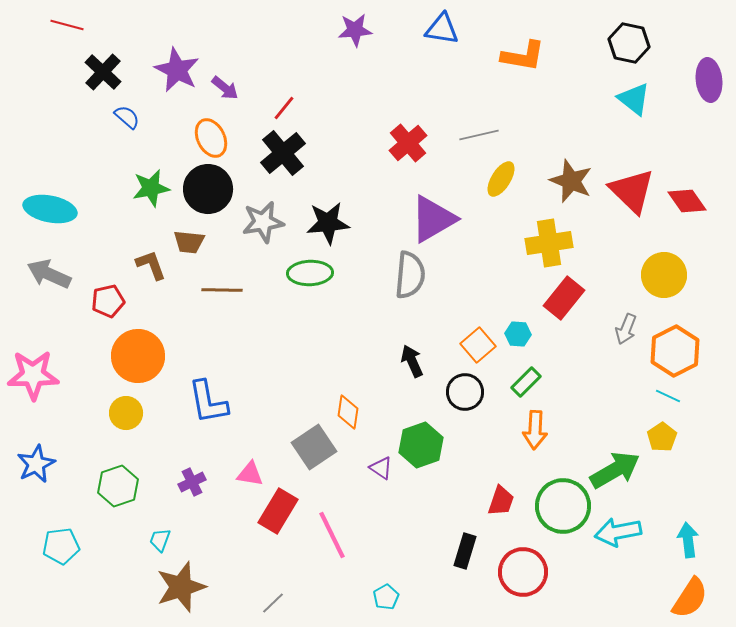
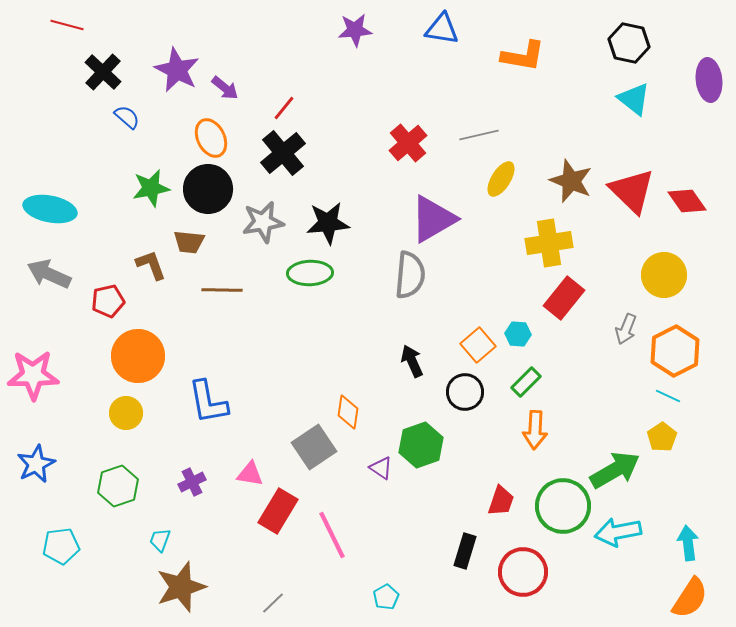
cyan arrow at (688, 540): moved 3 px down
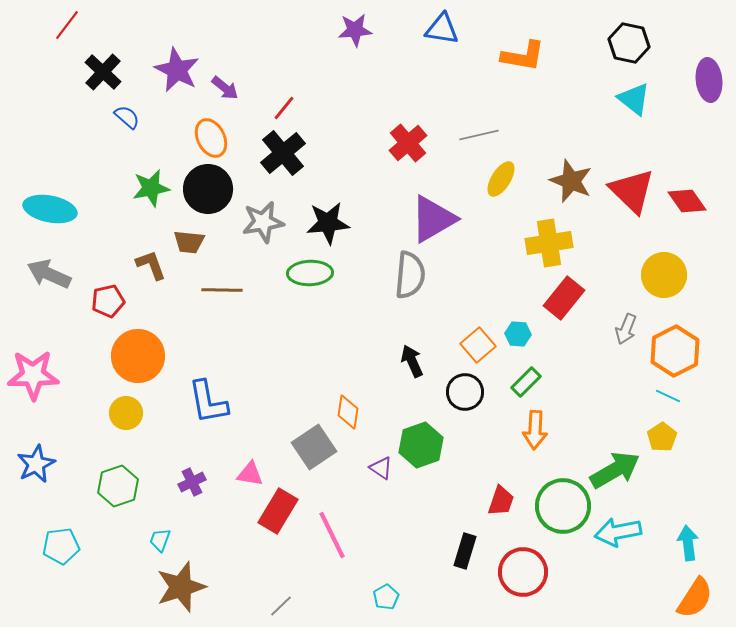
red line at (67, 25): rotated 68 degrees counterclockwise
orange semicircle at (690, 598): moved 5 px right
gray line at (273, 603): moved 8 px right, 3 px down
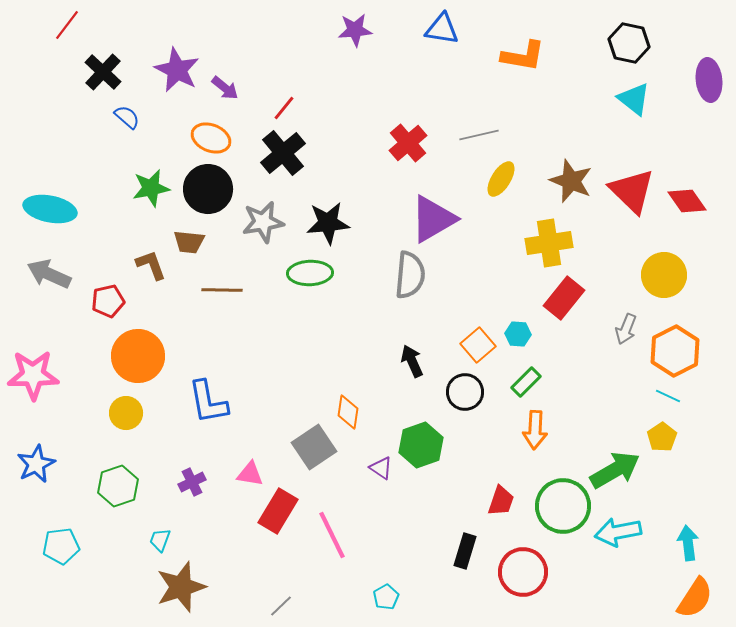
orange ellipse at (211, 138): rotated 42 degrees counterclockwise
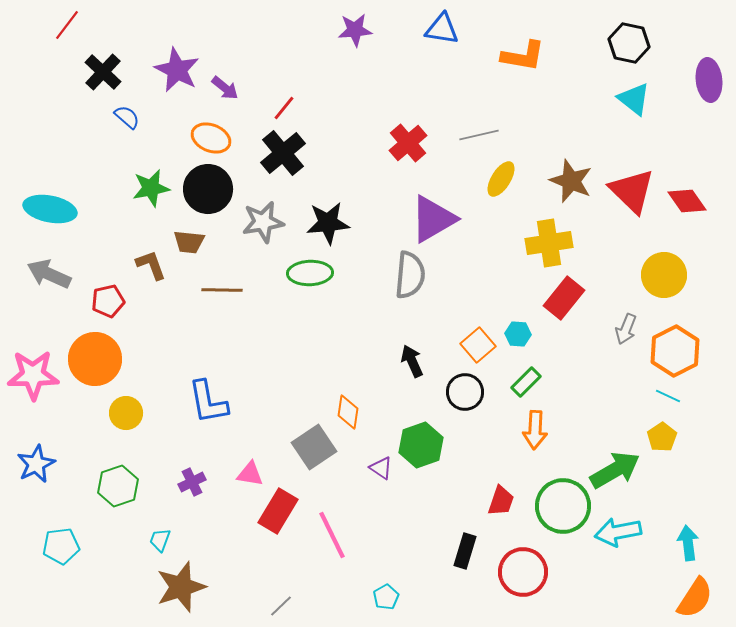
orange circle at (138, 356): moved 43 px left, 3 px down
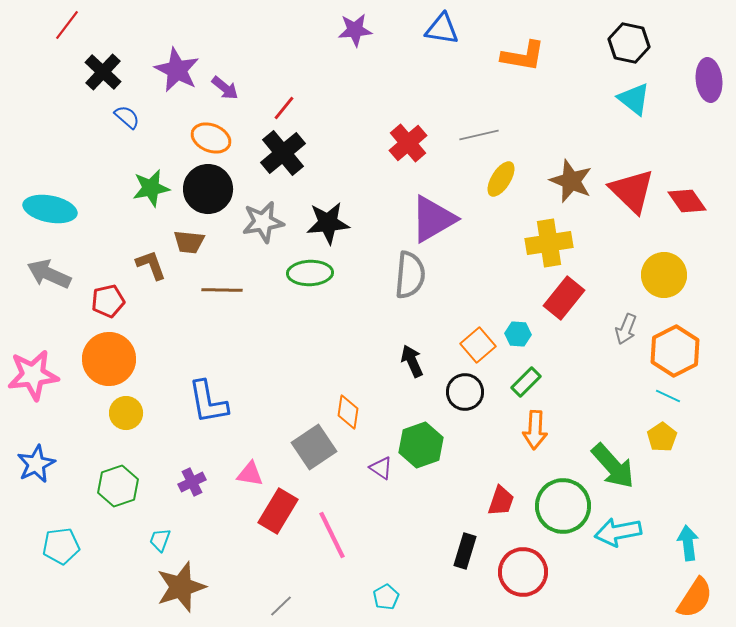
orange circle at (95, 359): moved 14 px right
pink star at (33, 375): rotated 6 degrees counterclockwise
green arrow at (615, 470): moved 2 px left, 4 px up; rotated 78 degrees clockwise
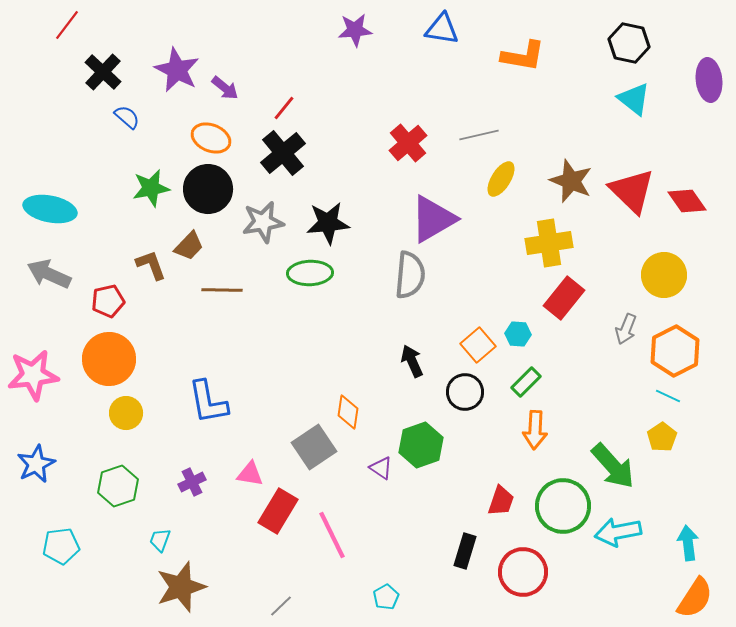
brown trapezoid at (189, 242): moved 4 px down; rotated 52 degrees counterclockwise
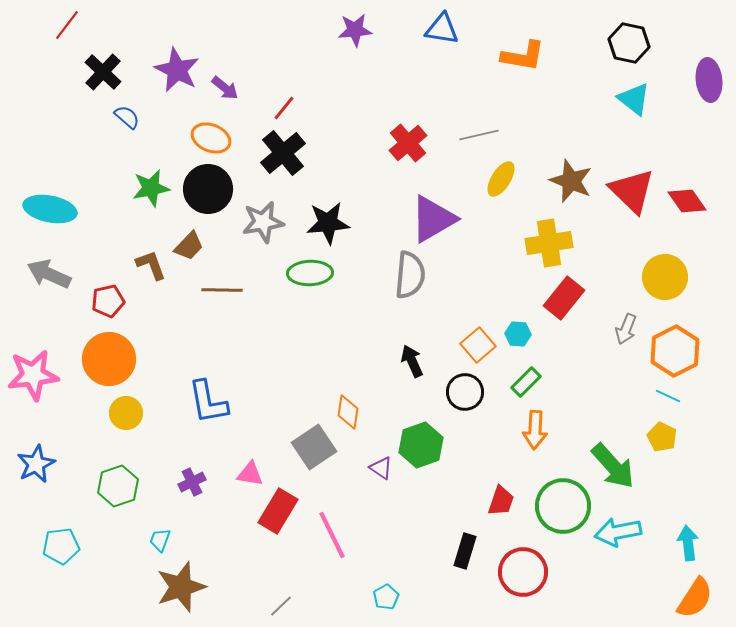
yellow circle at (664, 275): moved 1 px right, 2 px down
yellow pentagon at (662, 437): rotated 12 degrees counterclockwise
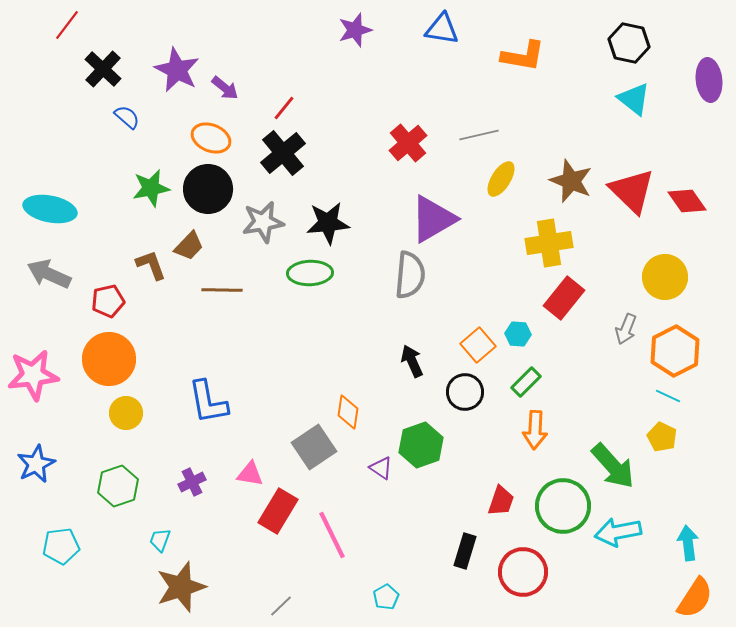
purple star at (355, 30): rotated 12 degrees counterclockwise
black cross at (103, 72): moved 3 px up
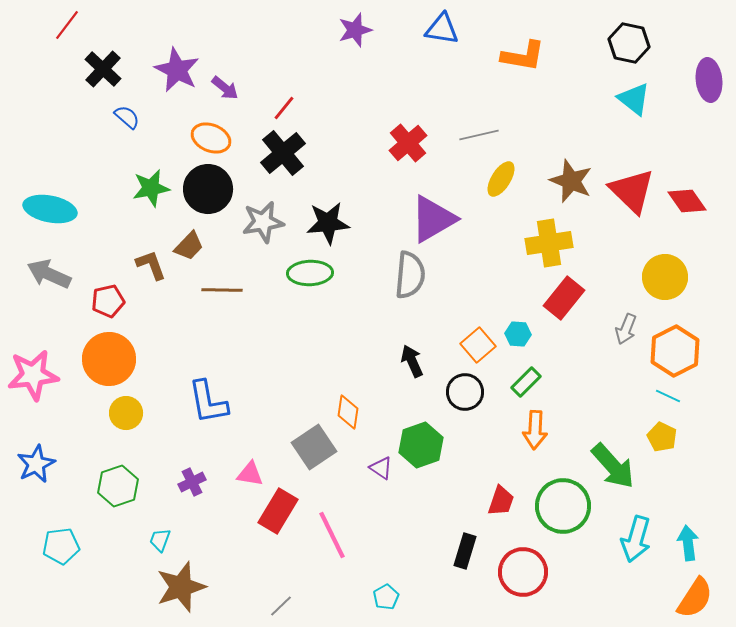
cyan arrow at (618, 532): moved 18 px right, 7 px down; rotated 63 degrees counterclockwise
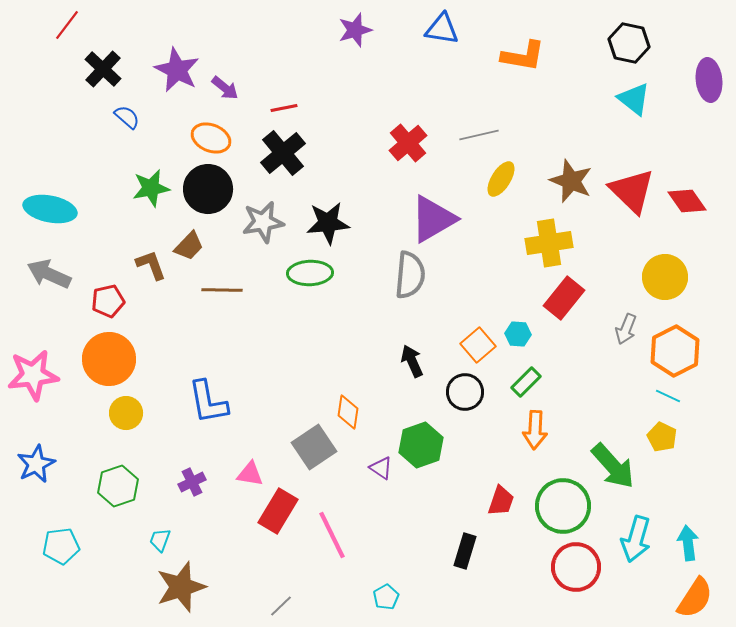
red line at (284, 108): rotated 40 degrees clockwise
red circle at (523, 572): moved 53 px right, 5 px up
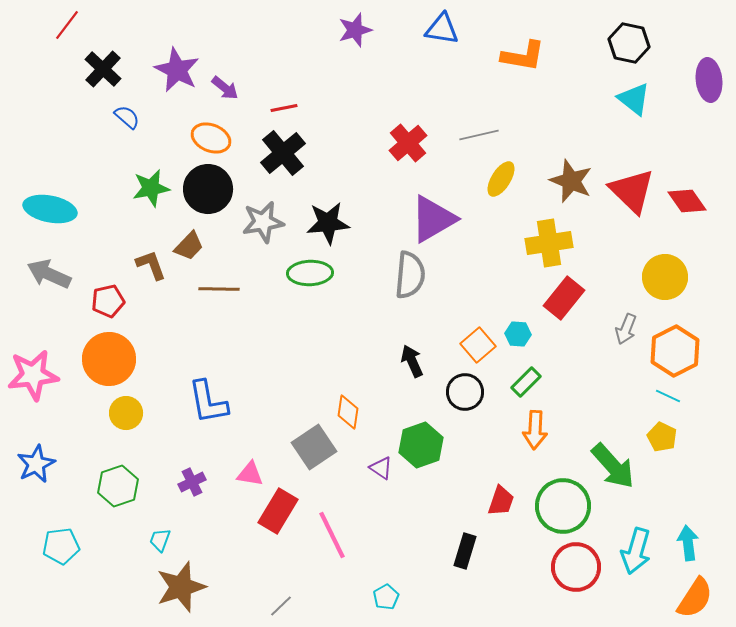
brown line at (222, 290): moved 3 px left, 1 px up
cyan arrow at (636, 539): moved 12 px down
